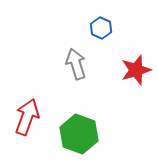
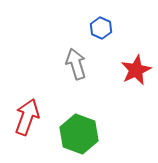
red star: rotated 8 degrees counterclockwise
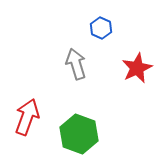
red star: moved 1 px right, 2 px up
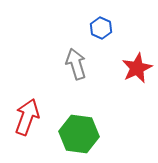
green hexagon: rotated 12 degrees counterclockwise
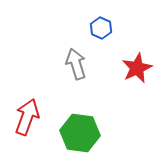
green hexagon: moved 1 px right, 1 px up
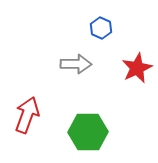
gray arrow: rotated 108 degrees clockwise
red arrow: moved 2 px up
green hexagon: moved 8 px right, 1 px up; rotated 9 degrees counterclockwise
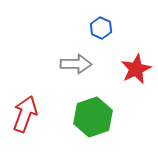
red star: moved 1 px left, 1 px down
red arrow: moved 2 px left, 1 px up
green hexagon: moved 5 px right, 15 px up; rotated 18 degrees counterclockwise
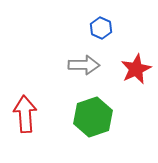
gray arrow: moved 8 px right, 1 px down
red arrow: rotated 24 degrees counterclockwise
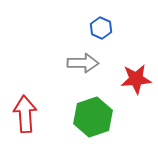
gray arrow: moved 1 px left, 2 px up
red star: moved 10 px down; rotated 20 degrees clockwise
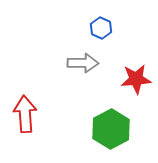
green hexagon: moved 18 px right, 12 px down; rotated 9 degrees counterclockwise
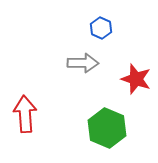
red star: rotated 24 degrees clockwise
green hexagon: moved 4 px left, 1 px up; rotated 9 degrees counterclockwise
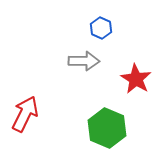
gray arrow: moved 1 px right, 2 px up
red star: rotated 12 degrees clockwise
red arrow: rotated 30 degrees clockwise
